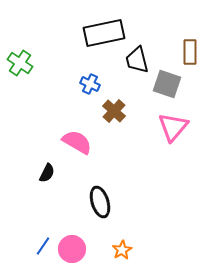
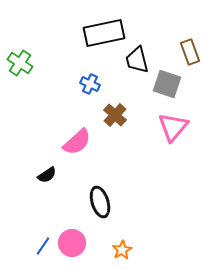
brown rectangle: rotated 20 degrees counterclockwise
brown cross: moved 1 px right, 4 px down
pink semicircle: rotated 108 degrees clockwise
black semicircle: moved 2 px down; rotated 30 degrees clockwise
pink circle: moved 6 px up
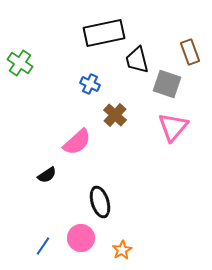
pink circle: moved 9 px right, 5 px up
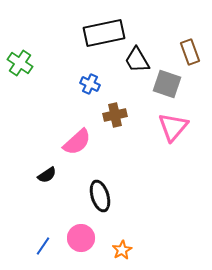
black trapezoid: rotated 16 degrees counterclockwise
brown cross: rotated 35 degrees clockwise
black ellipse: moved 6 px up
